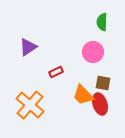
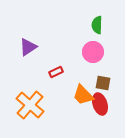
green semicircle: moved 5 px left, 3 px down
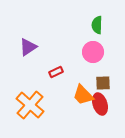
brown square: rotated 14 degrees counterclockwise
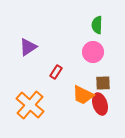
red rectangle: rotated 32 degrees counterclockwise
orange trapezoid: rotated 20 degrees counterclockwise
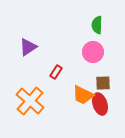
orange cross: moved 4 px up
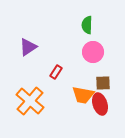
green semicircle: moved 10 px left
orange trapezoid: rotated 15 degrees counterclockwise
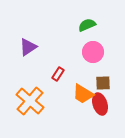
green semicircle: rotated 66 degrees clockwise
red rectangle: moved 2 px right, 2 px down
orange trapezoid: moved 1 px up; rotated 20 degrees clockwise
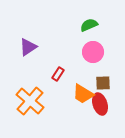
green semicircle: moved 2 px right
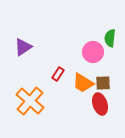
green semicircle: moved 21 px right, 13 px down; rotated 60 degrees counterclockwise
purple triangle: moved 5 px left
orange trapezoid: moved 11 px up
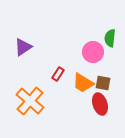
brown square: rotated 14 degrees clockwise
